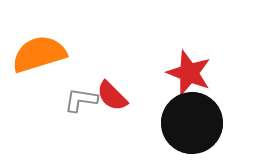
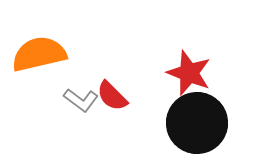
orange semicircle: rotated 4 degrees clockwise
gray L-shape: rotated 152 degrees counterclockwise
black circle: moved 5 px right
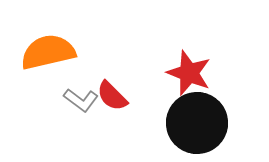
orange semicircle: moved 9 px right, 2 px up
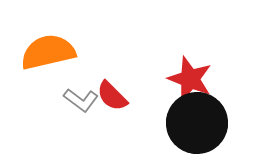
red star: moved 1 px right, 6 px down
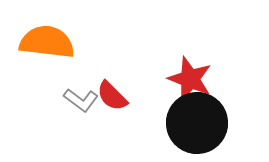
orange semicircle: moved 1 px left, 10 px up; rotated 20 degrees clockwise
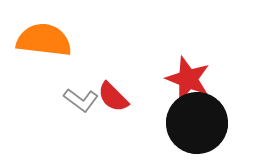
orange semicircle: moved 3 px left, 2 px up
red star: moved 2 px left
red semicircle: moved 1 px right, 1 px down
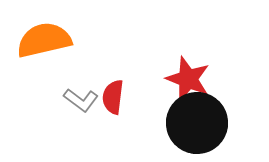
orange semicircle: rotated 20 degrees counterclockwise
red semicircle: rotated 52 degrees clockwise
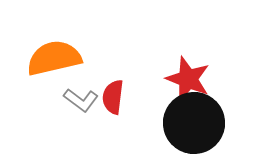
orange semicircle: moved 10 px right, 18 px down
black circle: moved 3 px left
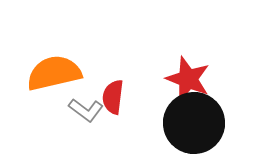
orange semicircle: moved 15 px down
gray L-shape: moved 5 px right, 10 px down
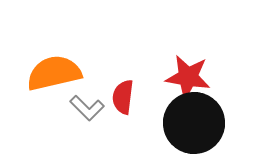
red star: moved 2 px up; rotated 12 degrees counterclockwise
red semicircle: moved 10 px right
gray L-shape: moved 1 px right, 2 px up; rotated 8 degrees clockwise
